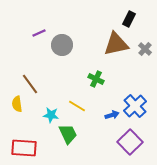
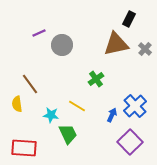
green cross: rotated 28 degrees clockwise
blue arrow: rotated 48 degrees counterclockwise
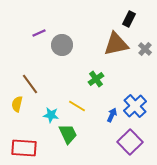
yellow semicircle: rotated 21 degrees clockwise
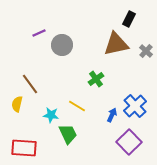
gray cross: moved 1 px right, 2 px down
purple square: moved 1 px left
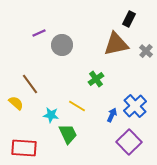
yellow semicircle: moved 1 px left, 1 px up; rotated 119 degrees clockwise
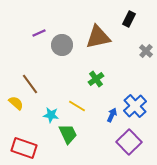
brown triangle: moved 18 px left, 7 px up
red rectangle: rotated 15 degrees clockwise
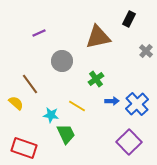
gray circle: moved 16 px down
blue cross: moved 2 px right, 2 px up
blue arrow: moved 14 px up; rotated 64 degrees clockwise
green trapezoid: moved 2 px left
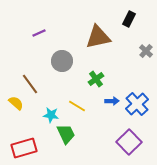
red rectangle: rotated 35 degrees counterclockwise
